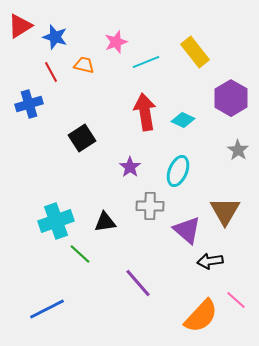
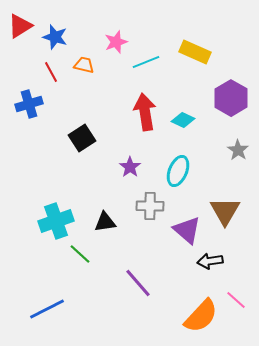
yellow rectangle: rotated 28 degrees counterclockwise
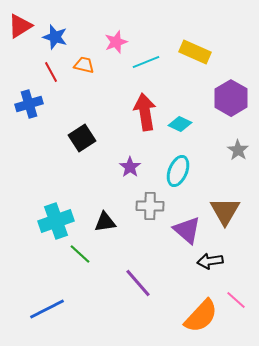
cyan diamond: moved 3 px left, 4 px down
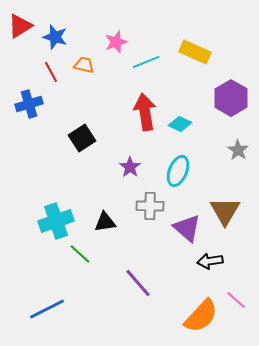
purple triangle: moved 2 px up
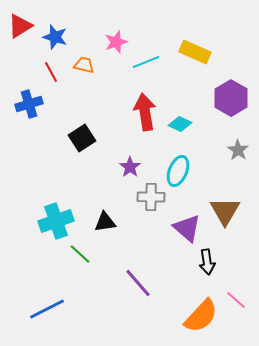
gray cross: moved 1 px right, 9 px up
black arrow: moved 3 px left, 1 px down; rotated 90 degrees counterclockwise
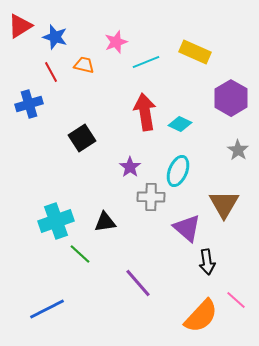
brown triangle: moved 1 px left, 7 px up
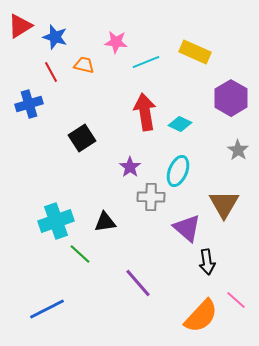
pink star: rotated 25 degrees clockwise
